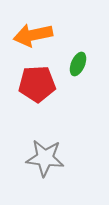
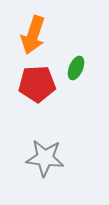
orange arrow: rotated 60 degrees counterclockwise
green ellipse: moved 2 px left, 4 px down
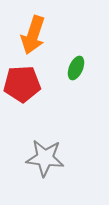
red pentagon: moved 15 px left
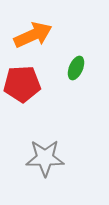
orange arrow: rotated 132 degrees counterclockwise
gray star: rotated 6 degrees counterclockwise
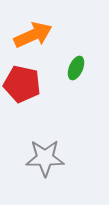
red pentagon: rotated 15 degrees clockwise
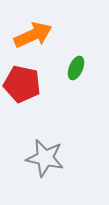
gray star: rotated 12 degrees clockwise
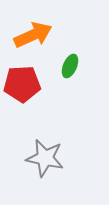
green ellipse: moved 6 px left, 2 px up
red pentagon: rotated 15 degrees counterclockwise
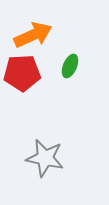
red pentagon: moved 11 px up
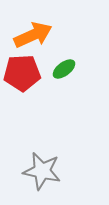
green ellipse: moved 6 px left, 3 px down; rotated 30 degrees clockwise
gray star: moved 3 px left, 13 px down
